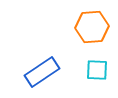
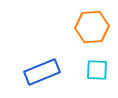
blue rectangle: rotated 12 degrees clockwise
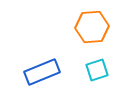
cyan square: rotated 20 degrees counterclockwise
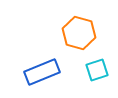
orange hexagon: moved 13 px left, 6 px down; rotated 20 degrees clockwise
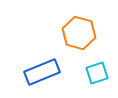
cyan square: moved 3 px down
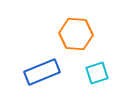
orange hexagon: moved 3 px left, 1 px down; rotated 12 degrees counterclockwise
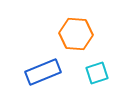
blue rectangle: moved 1 px right
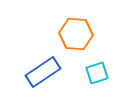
blue rectangle: rotated 12 degrees counterclockwise
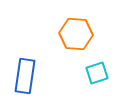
blue rectangle: moved 18 px left, 4 px down; rotated 48 degrees counterclockwise
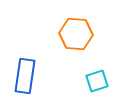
cyan square: moved 8 px down
